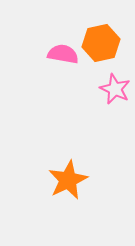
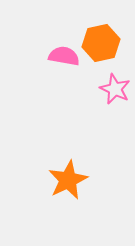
pink semicircle: moved 1 px right, 2 px down
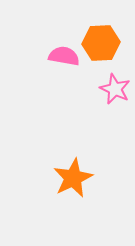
orange hexagon: rotated 9 degrees clockwise
orange star: moved 5 px right, 2 px up
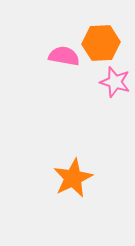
pink star: moved 7 px up; rotated 8 degrees counterclockwise
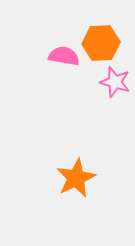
orange star: moved 3 px right
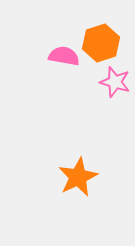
orange hexagon: rotated 15 degrees counterclockwise
orange star: moved 2 px right, 1 px up
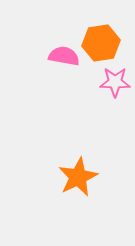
orange hexagon: rotated 9 degrees clockwise
pink star: rotated 16 degrees counterclockwise
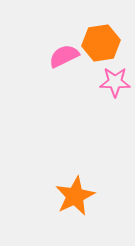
pink semicircle: rotated 36 degrees counterclockwise
orange star: moved 3 px left, 19 px down
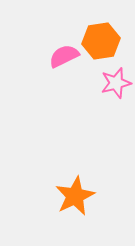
orange hexagon: moved 2 px up
pink star: moved 1 px right, 1 px down; rotated 16 degrees counterclockwise
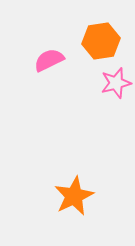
pink semicircle: moved 15 px left, 4 px down
orange star: moved 1 px left
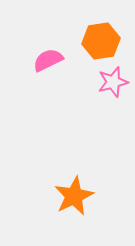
pink semicircle: moved 1 px left
pink star: moved 3 px left, 1 px up
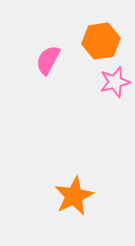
pink semicircle: rotated 36 degrees counterclockwise
pink star: moved 2 px right
